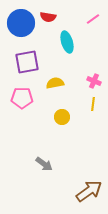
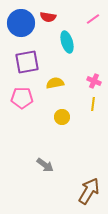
gray arrow: moved 1 px right, 1 px down
brown arrow: rotated 24 degrees counterclockwise
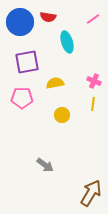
blue circle: moved 1 px left, 1 px up
yellow circle: moved 2 px up
brown arrow: moved 2 px right, 2 px down
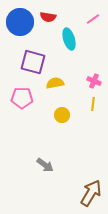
cyan ellipse: moved 2 px right, 3 px up
purple square: moved 6 px right; rotated 25 degrees clockwise
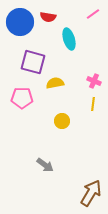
pink line: moved 5 px up
yellow circle: moved 6 px down
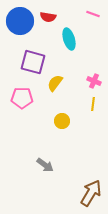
pink line: rotated 56 degrees clockwise
blue circle: moved 1 px up
yellow semicircle: rotated 42 degrees counterclockwise
